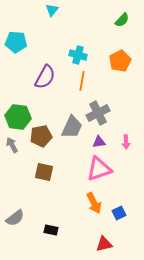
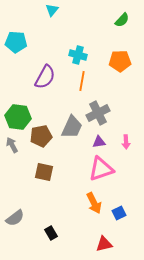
orange pentagon: rotated 25 degrees clockwise
pink triangle: moved 2 px right
black rectangle: moved 3 px down; rotated 48 degrees clockwise
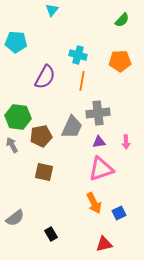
gray cross: rotated 20 degrees clockwise
black rectangle: moved 1 px down
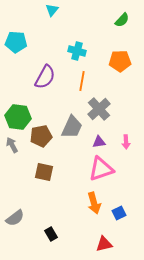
cyan cross: moved 1 px left, 4 px up
gray cross: moved 1 px right, 4 px up; rotated 35 degrees counterclockwise
orange arrow: rotated 10 degrees clockwise
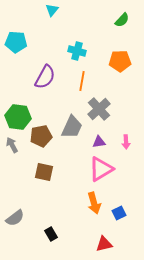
pink triangle: rotated 12 degrees counterclockwise
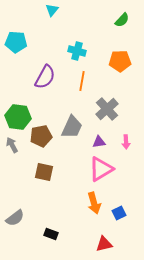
gray cross: moved 8 px right
black rectangle: rotated 40 degrees counterclockwise
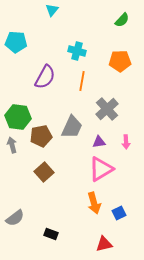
gray arrow: rotated 14 degrees clockwise
brown square: rotated 36 degrees clockwise
